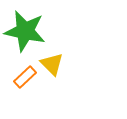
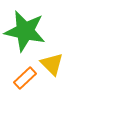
orange rectangle: moved 1 px down
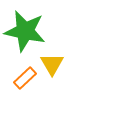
yellow triangle: rotated 15 degrees clockwise
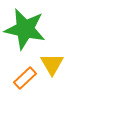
green star: moved 2 px up
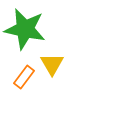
orange rectangle: moved 1 px left, 1 px up; rotated 10 degrees counterclockwise
